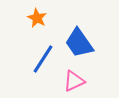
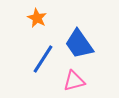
blue trapezoid: moved 1 px down
pink triangle: rotated 10 degrees clockwise
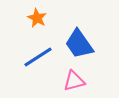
blue line: moved 5 px left, 2 px up; rotated 24 degrees clockwise
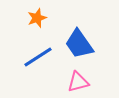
orange star: rotated 24 degrees clockwise
pink triangle: moved 4 px right, 1 px down
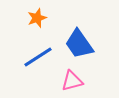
pink triangle: moved 6 px left, 1 px up
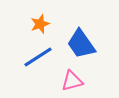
orange star: moved 3 px right, 6 px down
blue trapezoid: moved 2 px right
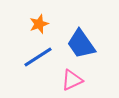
orange star: moved 1 px left
pink triangle: moved 1 px up; rotated 10 degrees counterclockwise
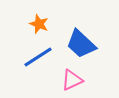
orange star: rotated 30 degrees counterclockwise
blue trapezoid: rotated 12 degrees counterclockwise
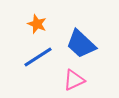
orange star: moved 2 px left
pink triangle: moved 2 px right
